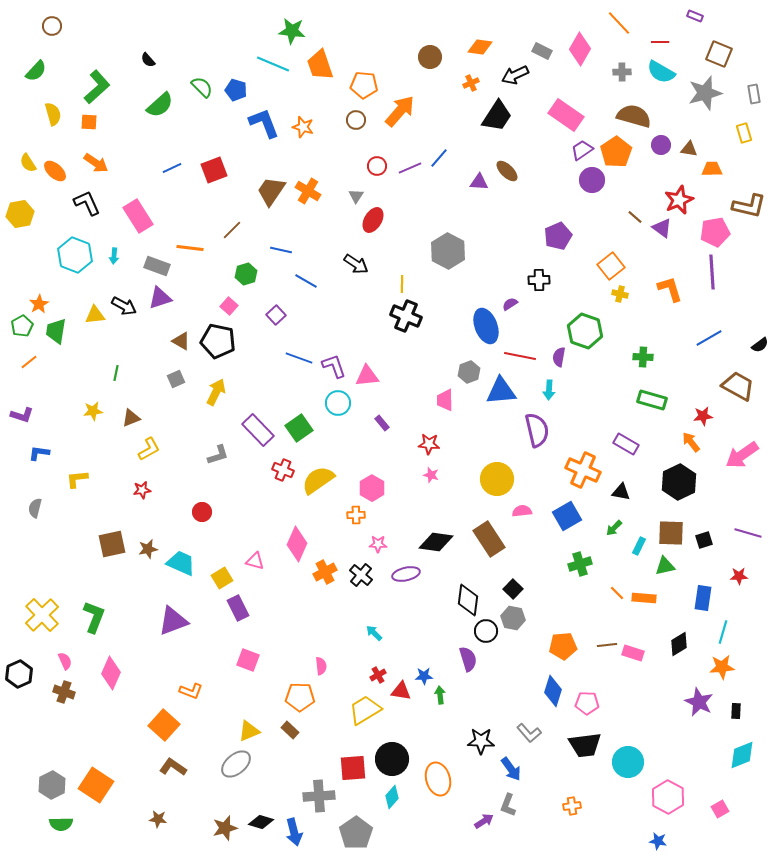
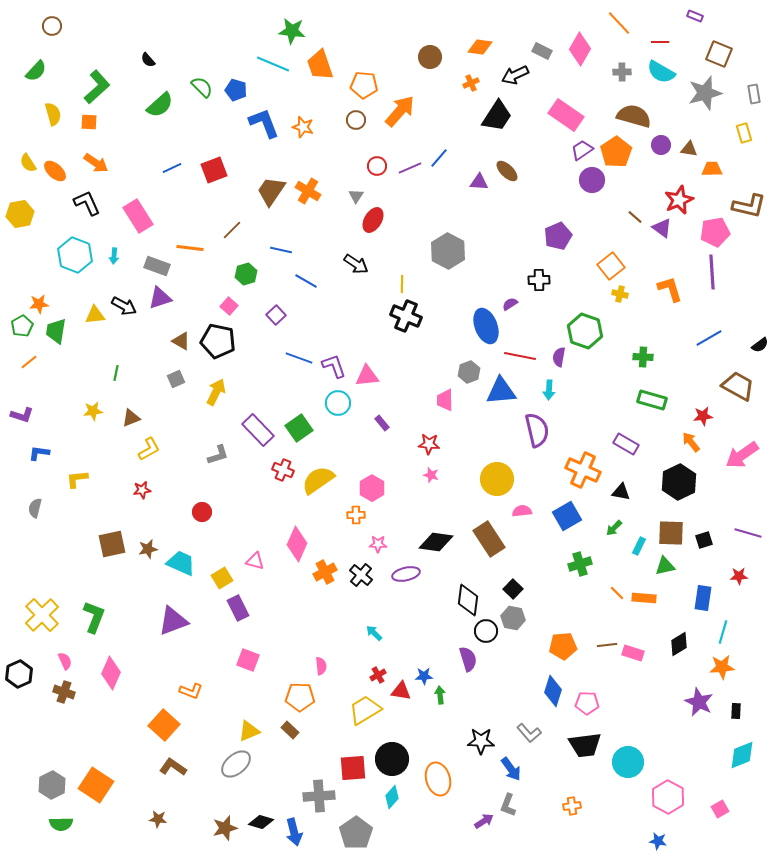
orange star at (39, 304): rotated 24 degrees clockwise
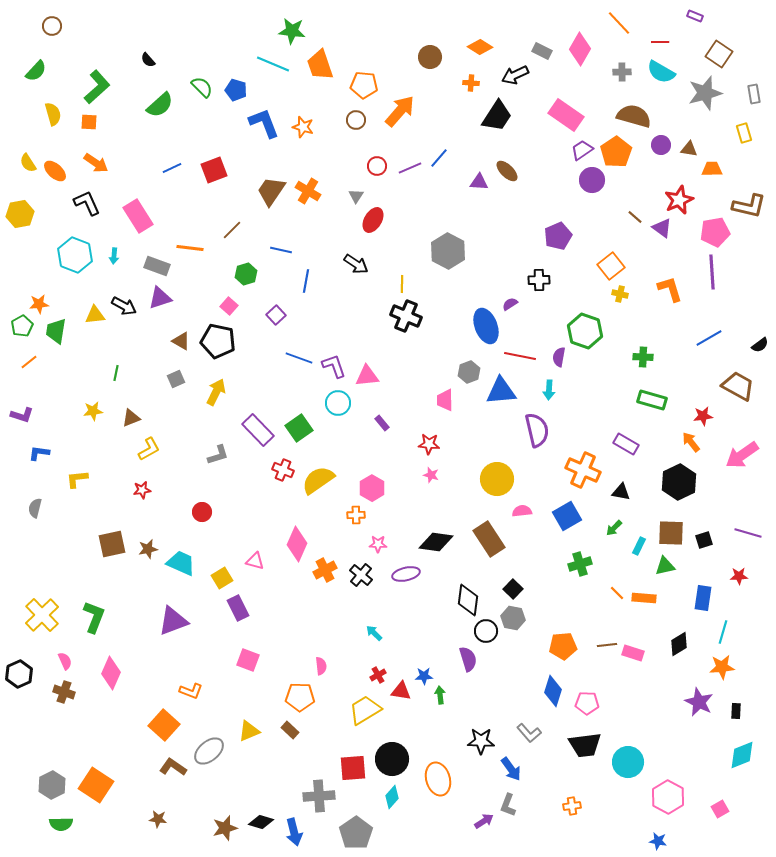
orange diamond at (480, 47): rotated 25 degrees clockwise
brown square at (719, 54): rotated 12 degrees clockwise
orange cross at (471, 83): rotated 28 degrees clockwise
blue line at (306, 281): rotated 70 degrees clockwise
orange cross at (325, 572): moved 2 px up
gray ellipse at (236, 764): moved 27 px left, 13 px up
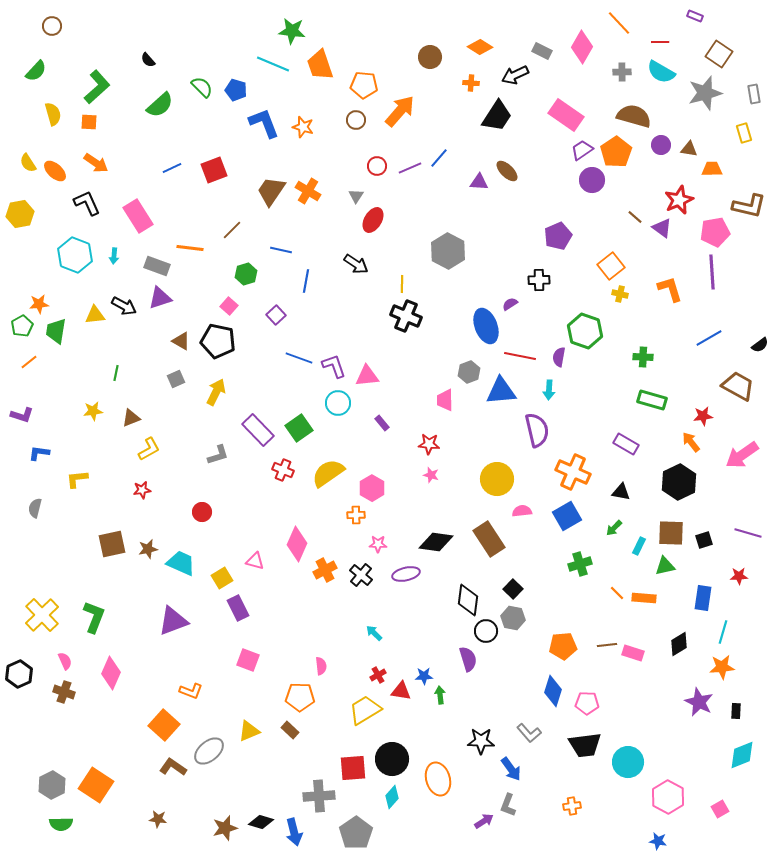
pink diamond at (580, 49): moved 2 px right, 2 px up
orange cross at (583, 470): moved 10 px left, 2 px down
yellow semicircle at (318, 480): moved 10 px right, 7 px up
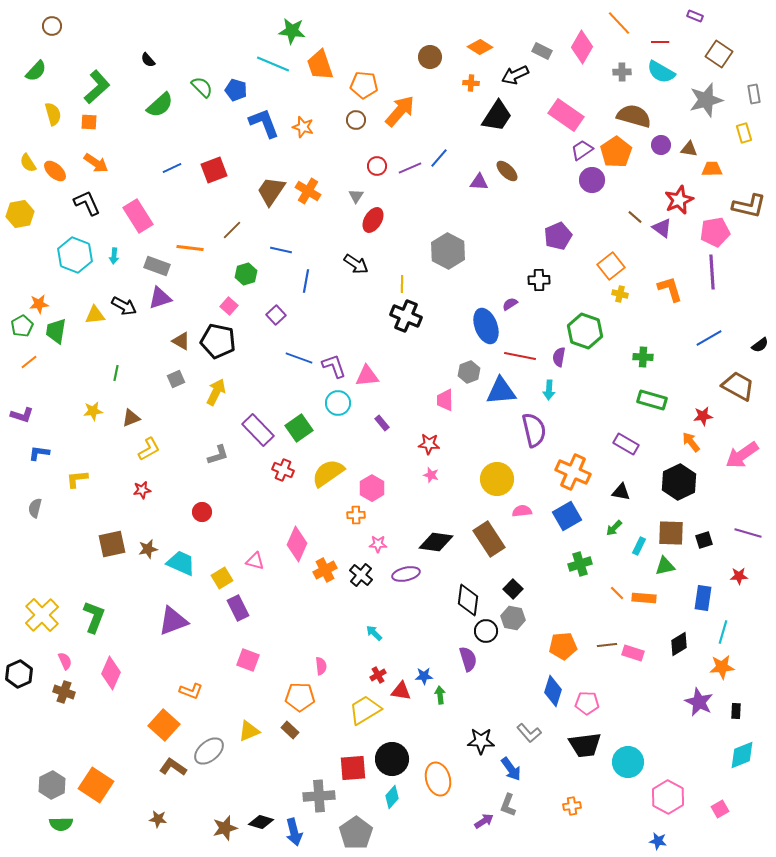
gray star at (705, 93): moved 1 px right, 7 px down
purple semicircle at (537, 430): moved 3 px left
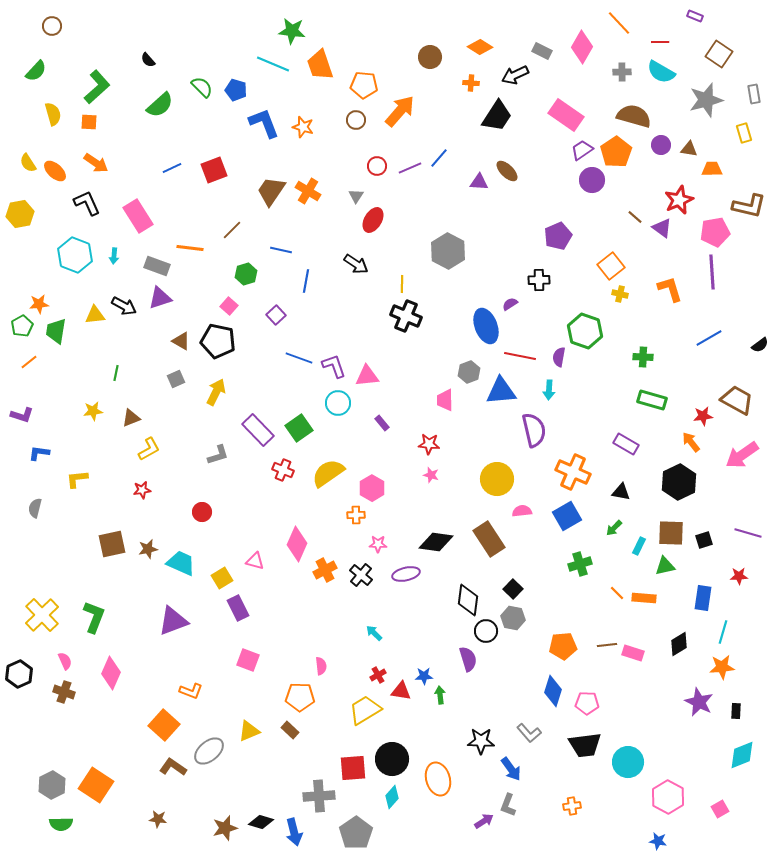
brown trapezoid at (738, 386): moved 1 px left, 14 px down
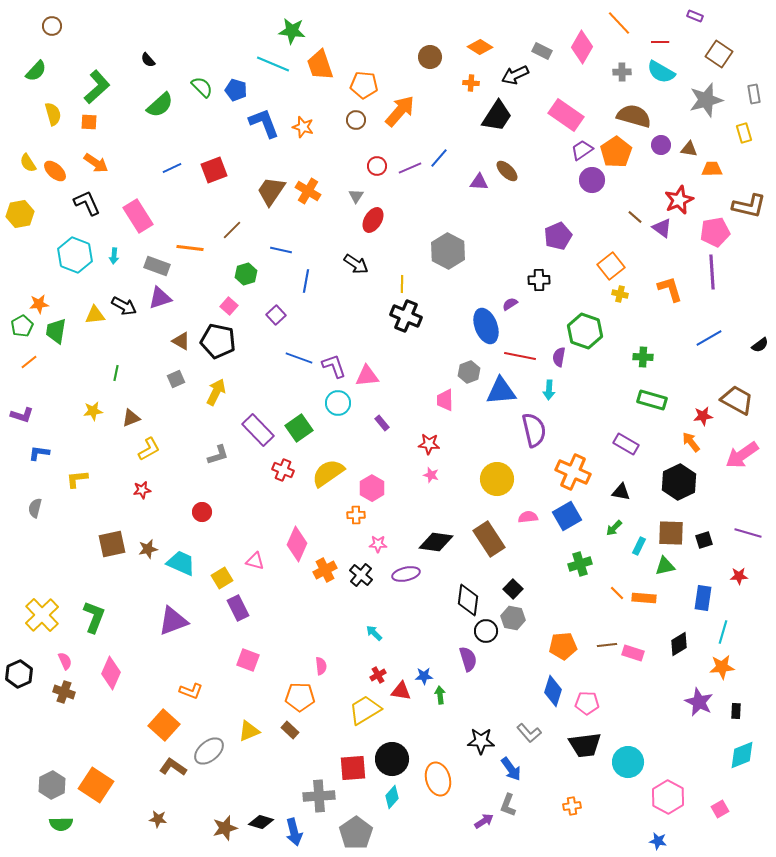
pink semicircle at (522, 511): moved 6 px right, 6 px down
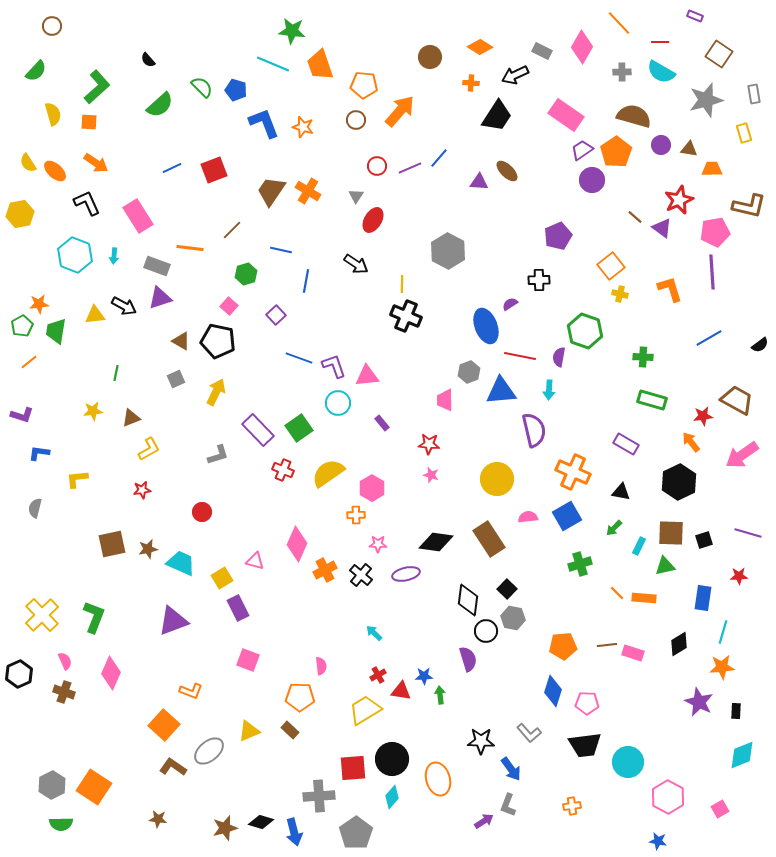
black square at (513, 589): moved 6 px left
orange square at (96, 785): moved 2 px left, 2 px down
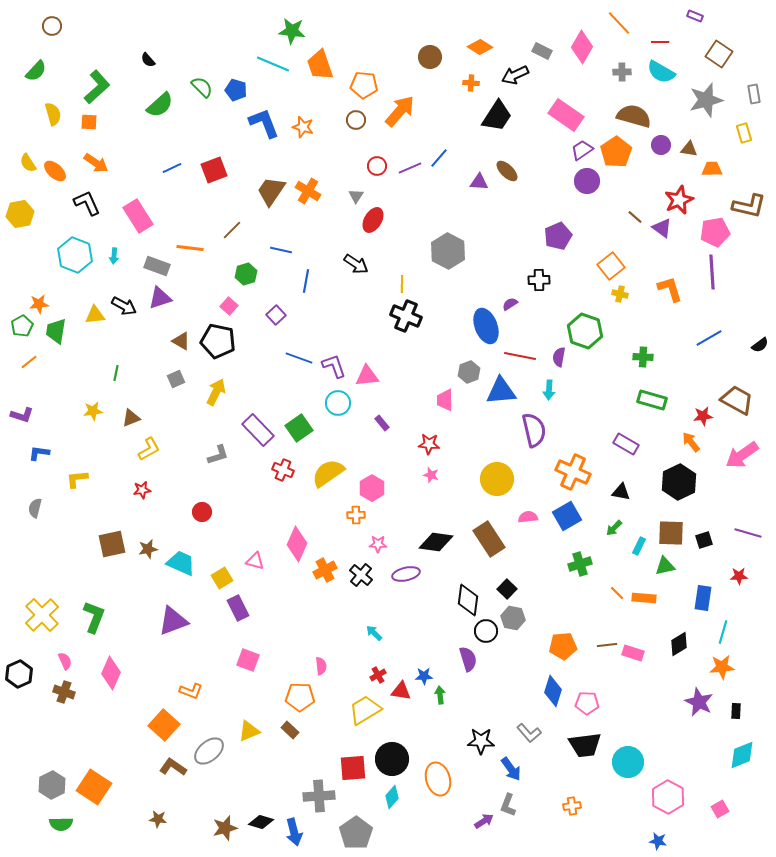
purple circle at (592, 180): moved 5 px left, 1 px down
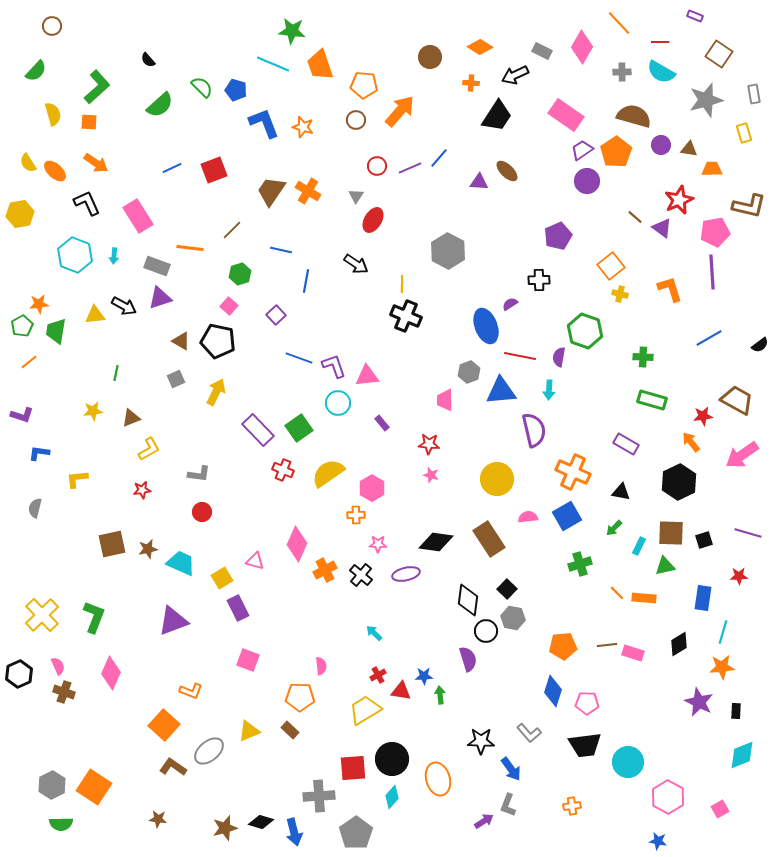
green hexagon at (246, 274): moved 6 px left
gray L-shape at (218, 455): moved 19 px left, 19 px down; rotated 25 degrees clockwise
pink semicircle at (65, 661): moved 7 px left, 5 px down
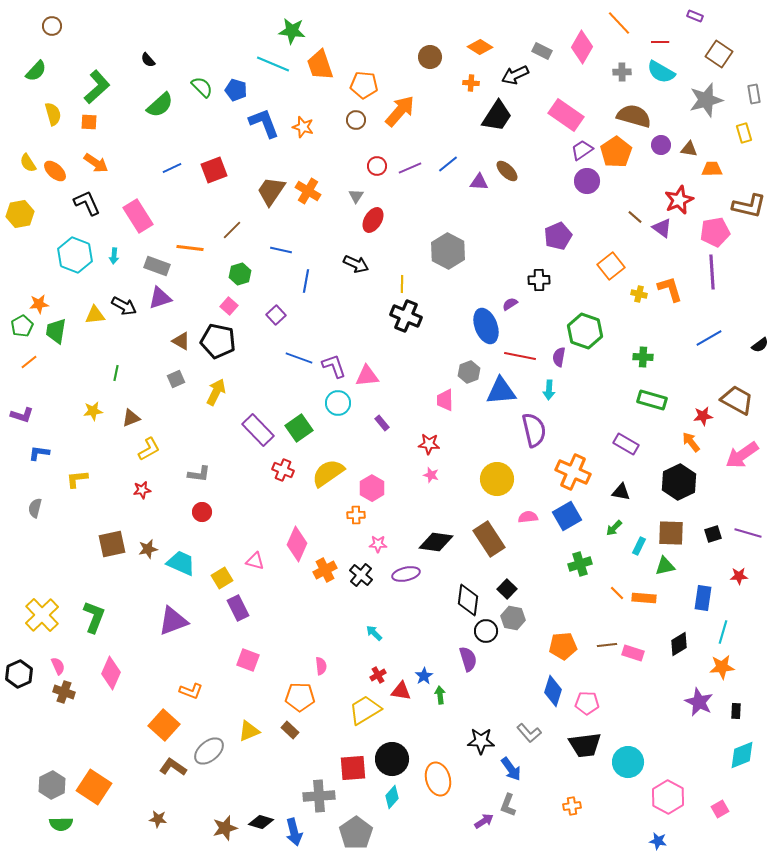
blue line at (439, 158): moved 9 px right, 6 px down; rotated 10 degrees clockwise
black arrow at (356, 264): rotated 10 degrees counterclockwise
yellow cross at (620, 294): moved 19 px right
black square at (704, 540): moved 9 px right, 6 px up
blue star at (424, 676): rotated 30 degrees counterclockwise
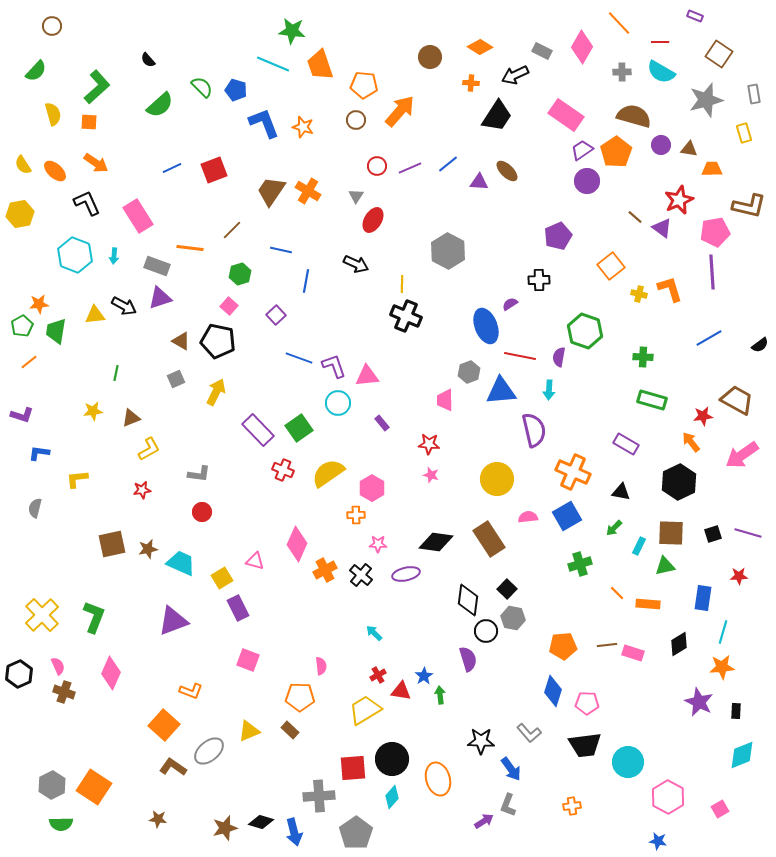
yellow semicircle at (28, 163): moved 5 px left, 2 px down
orange rectangle at (644, 598): moved 4 px right, 6 px down
